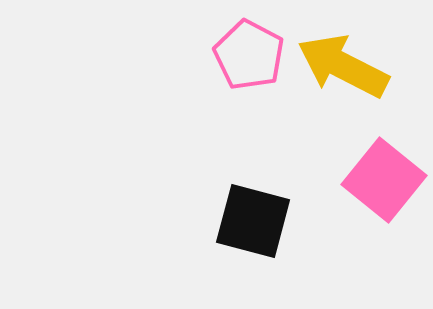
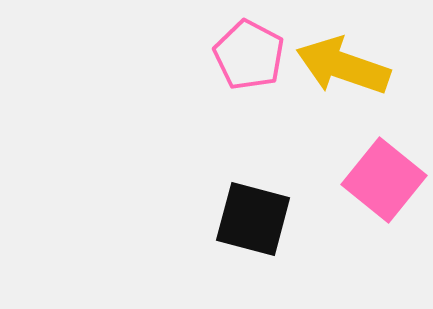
yellow arrow: rotated 8 degrees counterclockwise
black square: moved 2 px up
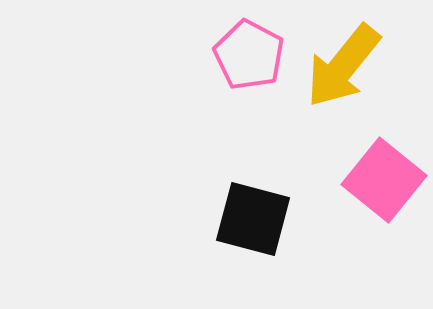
yellow arrow: rotated 70 degrees counterclockwise
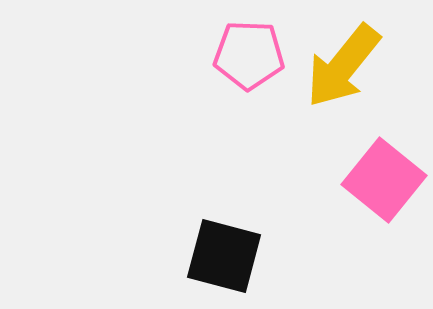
pink pentagon: rotated 26 degrees counterclockwise
black square: moved 29 px left, 37 px down
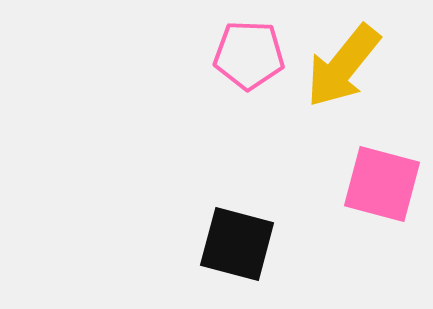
pink square: moved 2 px left, 4 px down; rotated 24 degrees counterclockwise
black square: moved 13 px right, 12 px up
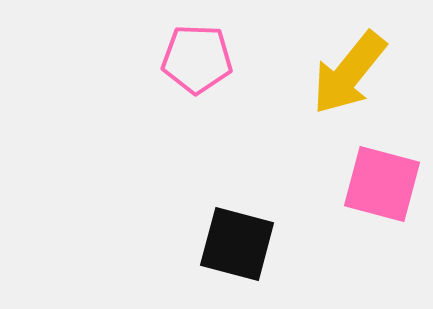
pink pentagon: moved 52 px left, 4 px down
yellow arrow: moved 6 px right, 7 px down
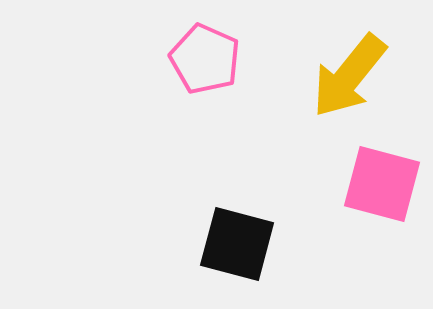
pink pentagon: moved 8 px right; rotated 22 degrees clockwise
yellow arrow: moved 3 px down
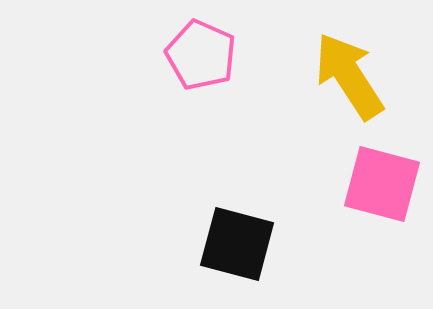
pink pentagon: moved 4 px left, 4 px up
yellow arrow: rotated 108 degrees clockwise
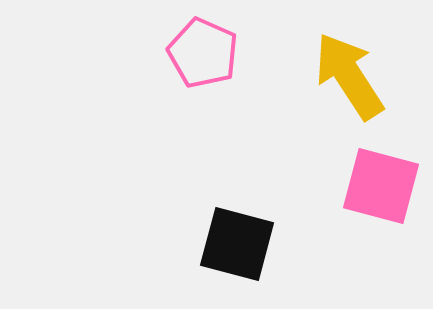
pink pentagon: moved 2 px right, 2 px up
pink square: moved 1 px left, 2 px down
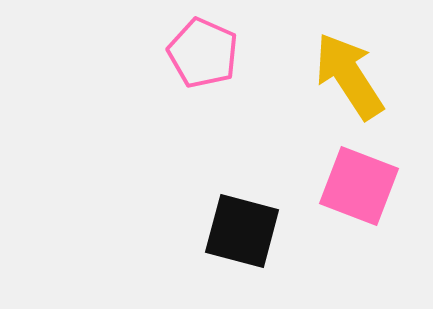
pink square: moved 22 px left; rotated 6 degrees clockwise
black square: moved 5 px right, 13 px up
